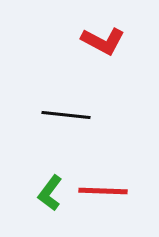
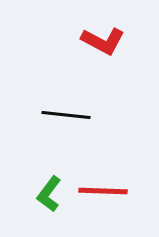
green L-shape: moved 1 px left, 1 px down
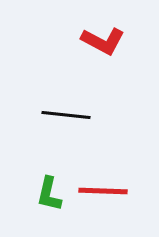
green L-shape: rotated 24 degrees counterclockwise
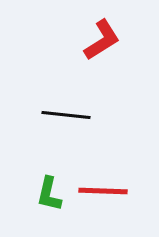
red L-shape: moved 1 px left, 1 px up; rotated 60 degrees counterclockwise
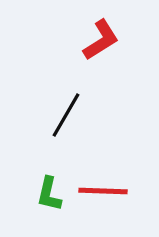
red L-shape: moved 1 px left
black line: rotated 66 degrees counterclockwise
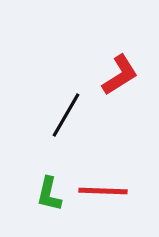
red L-shape: moved 19 px right, 35 px down
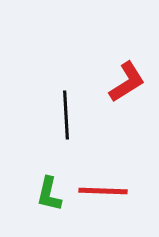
red L-shape: moved 7 px right, 7 px down
black line: rotated 33 degrees counterclockwise
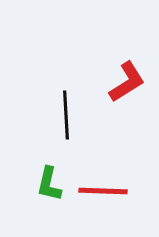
green L-shape: moved 10 px up
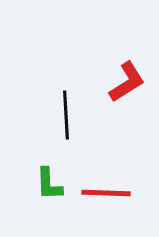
green L-shape: rotated 15 degrees counterclockwise
red line: moved 3 px right, 2 px down
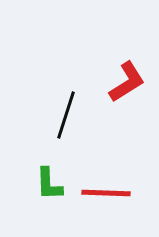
black line: rotated 21 degrees clockwise
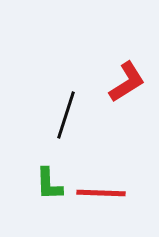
red line: moved 5 px left
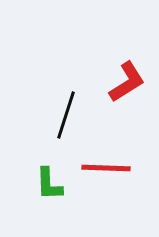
red line: moved 5 px right, 25 px up
